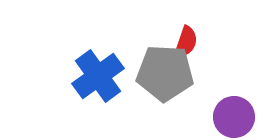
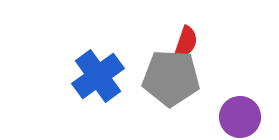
gray pentagon: moved 6 px right, 5 px down
purple circle: moved 6 px right
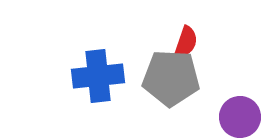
blue cross: rotated 30 degrees clockwise
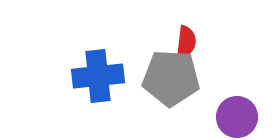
red semicircle: rotated 12 degrees counterclockwise
purple circle: moved 3 px left
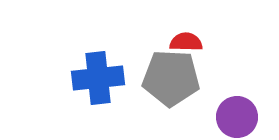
red semicircle: rotated 96 degrees counterclockwise
blue cross: moved 2 px down
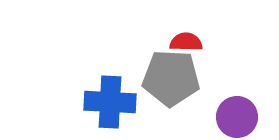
blue cross: moved 12 px right, 24 px down; rotated 9 degrees clockwise
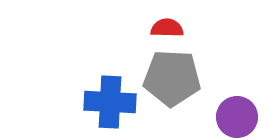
red semicircle: moved 19 px left, 14 px up
gray pentagon: moved 1 px right
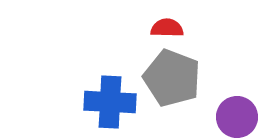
gray pentagon: rotated 18 degrees clockwise
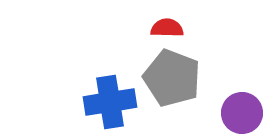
blue cross: rotated 12 degrees counterclockwise
purple circle: moved 5 px right, 4 px up
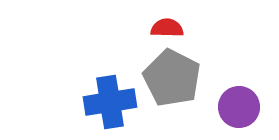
gray pentagon: rotated 6 degrees clockwise
purple circle: moved 3 px left, 6 px up
